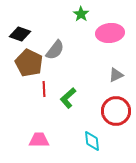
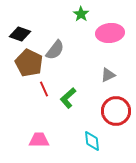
gray triangle: moved 8 px left
red line: rotated 21 degrees counterclockwise
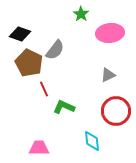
green L-shape: moved 4 px left, 9 px down; rotated 65 degrees clockwise
pink trapezoid: moved 8 px down
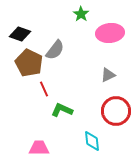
green L-shape: moved 2 px left, 3 px down
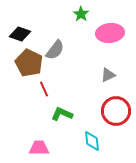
green L-shape: moved 4 px down
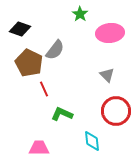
green star: moved 1 px left
black diamond: moved 5 px up
gray triangle: moved 1 px left; rotated 49 degrees counterclockwise
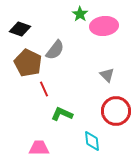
pink ellipse: moved 6 px left, 7 px up
brown pentagon: moved 1 px left
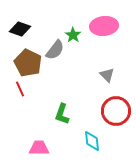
green star: moved 7 px left, 21 px down
red line: moved 24 px left
green L-shape: rotated 95 degrees counterclockwise
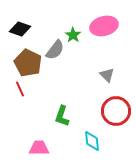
pink ellipse: rotated 8 degrees counterclockwise
green L-shape: moved 2 px down
